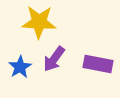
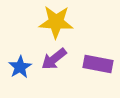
yellow star: moved 17 px right
purple arrow: rotated 16 degrees clockwise
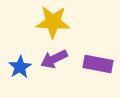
yellow star: moved 3 px left
purple arrow: rotated 12 degrees clockwise
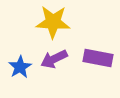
purple rectangle: moved 6 px up
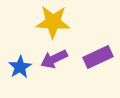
purple rectangle: moved 1 px up; rotated 36 degrees counterclockwise
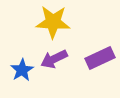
purple rectangle: moved 2 px right, 1 px down
blue star: moved 2 px right, 3 px down
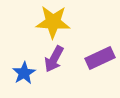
purple arrow: rotated 36 degrees counterclockwise
blue star: moved 2 px right, 3 px down
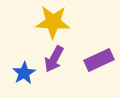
purple rectangle: moved 1 px left, 2 px down
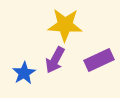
yellow star: moved 12 px right, 3 px down
purple arrow: moved 1 px right, 1 px down
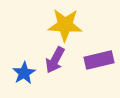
purple rectangle: rotated 12 degrees clockwise
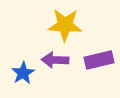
purple arrow: rotated 64 degrees clockwise
blue star: moved 1 px left
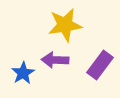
yellow star: rotated 12 degrees counterclockwise
purple rectangle: moved 1 px right, 5 px down; rotated 40 degrees counterclockwise
